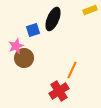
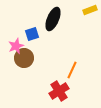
blue square: moved 1 px left, 4 px down
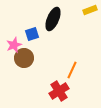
pink star: moved 2 px left, 1 px up
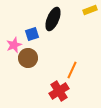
brown circle: moved 4 px right
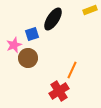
black ellipse: rotated 10 degrees clockwise
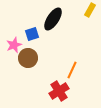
yellow rectangle: rotated 40 degrees counterclockwise
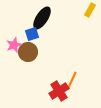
black ellipse: moved 11 px left, 1 px up
brown circle: moved 6 px up
orange line: moved 10 px down
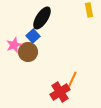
yellow rectangle: moved 1 px left; rotated 40 degrees counterclockwise
blue square: moved 1 px right, 2 px down; rotated 24 degrees counterclockwise
red cross: moved 1 px right, 1 px down
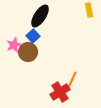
black ellipse: moved 2 px left, 2 px up
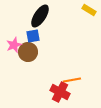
yellow rectangle: rotated 48 degrees counterclockwise
blue square: rotated 32 degrees clockwise
orange line: rotated 54 degrees clockwise
red cross: rotated 30 degrees counterclockwise
